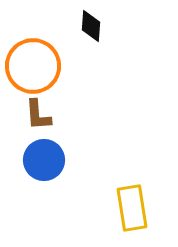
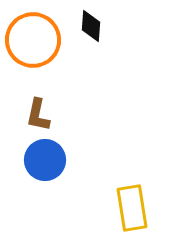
orange circle: moved 26 px up
brown L-shape: rotated 16 degrees clockwise
blue circle: moved 1 px right
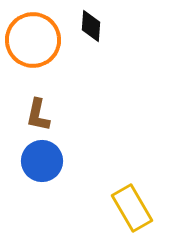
blue circle: moved 3 px left, 1 px down
yellow rectangle: rotated 21 degrees counterclockwise
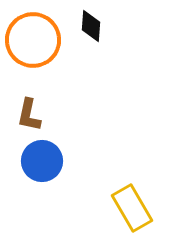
brown L-shape: moved 9 px left
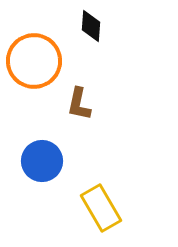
orange circle: moved 1 px right, 21 px down
brown L-shape: moved 50 px right, 11 px up
yellow rectangle: moved 31 px left
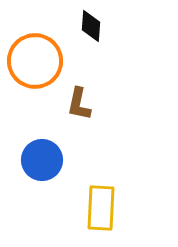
orange circle: moved 1 px right
blue circle: moved 1 px up
yellow rectangle: rotated 33 degrees clockwise
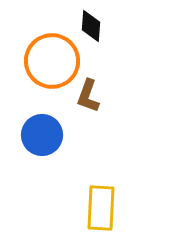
orange circle: moved 17 px right
brown L-shape: moved 9 px right, 8 px up; rotated 8 degrees clockwise
blue circle: moved 25 px up
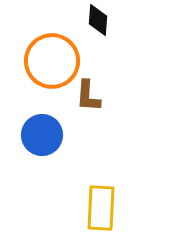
black diamond: moved 7 px right, 6 px up
brown L-shape: rotated 16 degrees counterclockwise
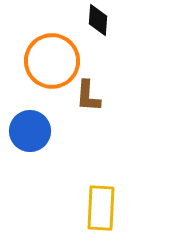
blue circle: moved 12 px left, 4 px up
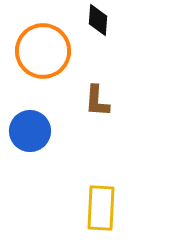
orange circle: moved 9 px left, 10 px up
brown L-shape: moved 9 px right, 5 px down
